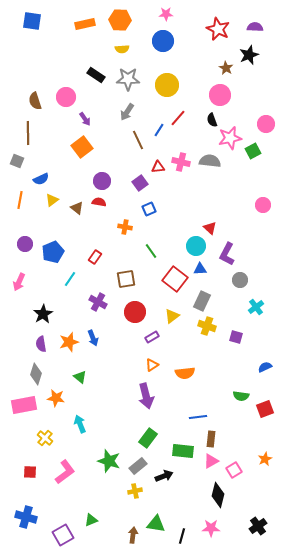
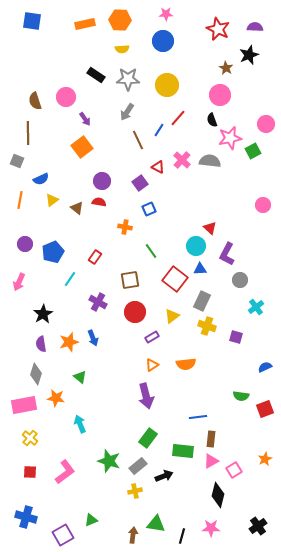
pink cross at (181, 162): moved 1 px right, 2 px up; rotated 30 degrees clockwise
red triangle at (158, 167): rotated 32 degrees clockwise
brown square at (126, 279): moved 4 px right, 1 px down
orange semicircle at (185, 373): moved 1 px right, 9 px up
yellow cross at (45, 438): moved 15 px left
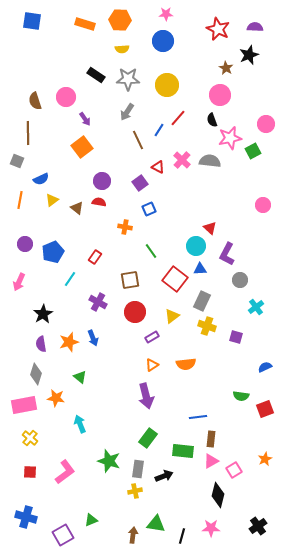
orange rectangle at (85, 24): rotated 30 degrees clockwise
gray rectangle at (138, 466): moved 3 px down; rotated 42 degrees counterclockwise
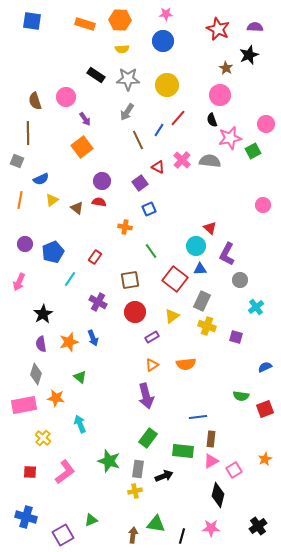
yellow cross at (30, 438): moved 13 px right
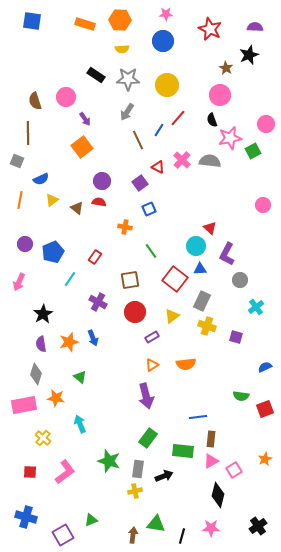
red star at (218, 29): moved 8 px left
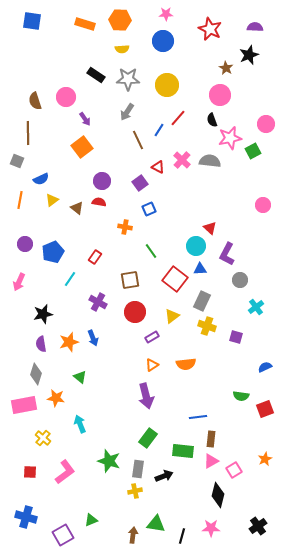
black star at (43, 314): rotated 18 degrees clockwise
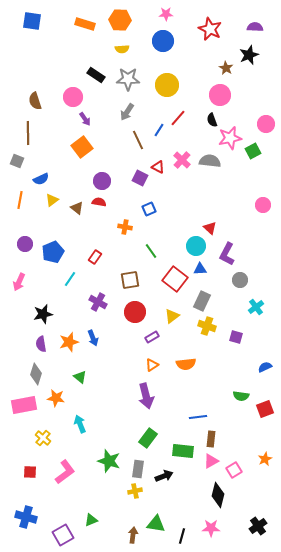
pink circle at (66, 97): moved 7 px right
purple square at (140, 183): moved 5 px up; rotated 28 degrees counterclockwise
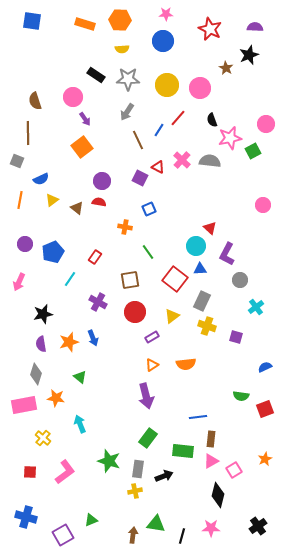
pink circle at (220, 95): moved 20 px left, 7 px up
green line at (151, 251): moved 3 px left, 1 px down
